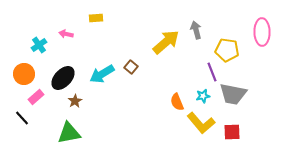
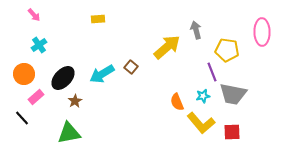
yellow rectangle: moved 2 px right, 1 px down
pink arrow: moved 32 px left, 19 px up; rotated 144 degrees counterclockwise
yellow arrow: moved 1 px right, 5 px down
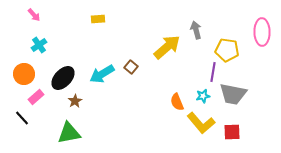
purple line: moved 1 px right; rotated 30 degrees clockwise
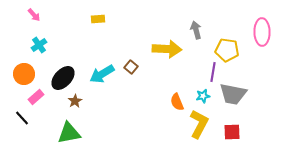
yellow arrow: moved 2 px down; rotated 44 degrees clockwise
yellow L-shape: moved 2 px left, 1 px down; rotated 112 degrees counterclockwise
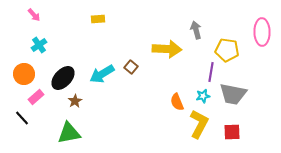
purple line: moved 2 px left
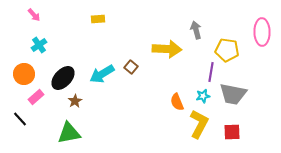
black line: moved 2 px left, 1 px down
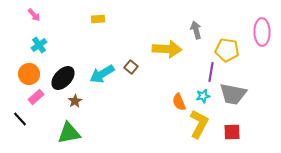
orange circle: moved 5 px right
orange semicircle: moved 2 px right
